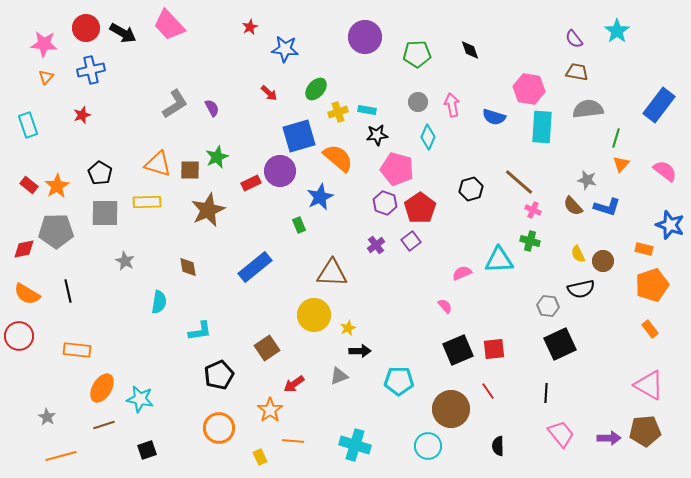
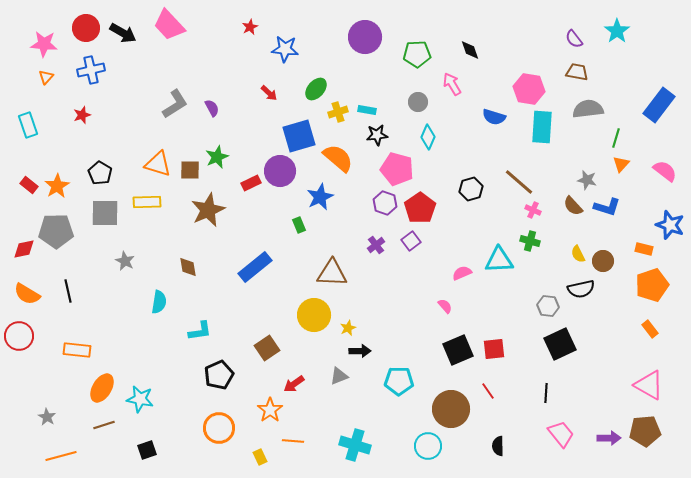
pink arrow at (452, 105): moved 21 px up; rotated 20 degrees counterclockwise
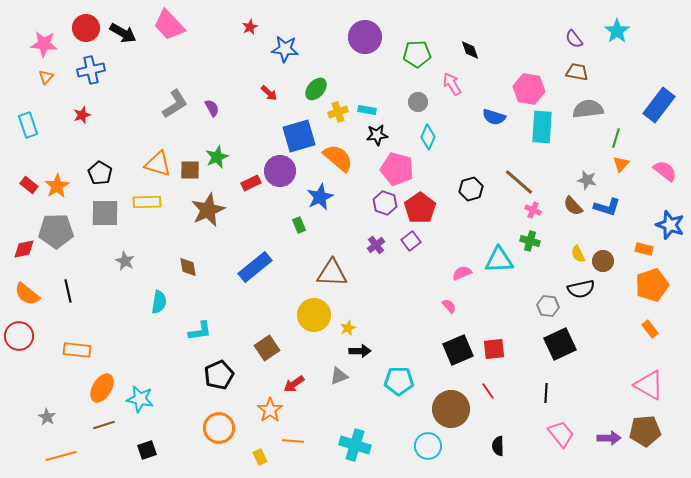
orange semicircle at (27, 294): rotated 8 degrees clockwise
pink semicircle at (445, 306): moved 4 px right
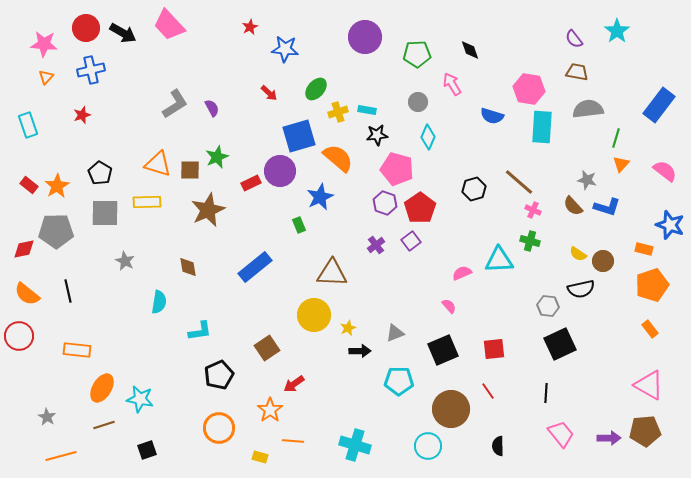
blue semicircle at (494, 117): moved 2 px left, 1 px up
black hexagon at (471, 189): moved 3 px right
yellow semicircle at (578, 254): rotated 30 degrees counterclockwise
black square at (458, 350): moved 15 px left
gray triangle at (339, 376): moved 56 px right, 43 px up
yellow rectangle at (260, 457): rotated 49 degrees counterclockwise
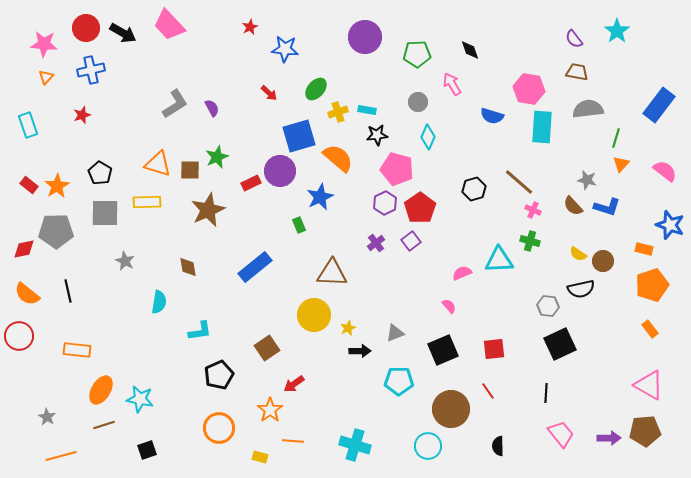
purple hexagon at (385, 203): rotated 15 degrees clockwise
purple cross at (376, 245): moved 2 px up
orange ellipse at (102, 388): moved 1 px left, 2 px down
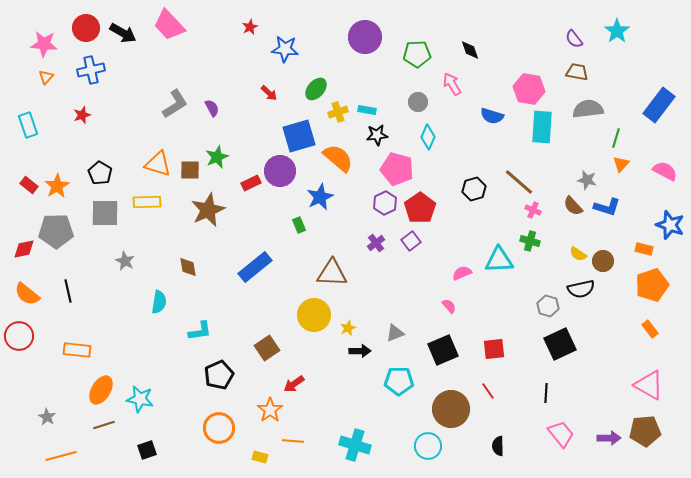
pink semicircle at (665, 171): rotated 10 degrees counterclockwise
gray hexagon at (548, 306): rotated 10 degrees clockwise
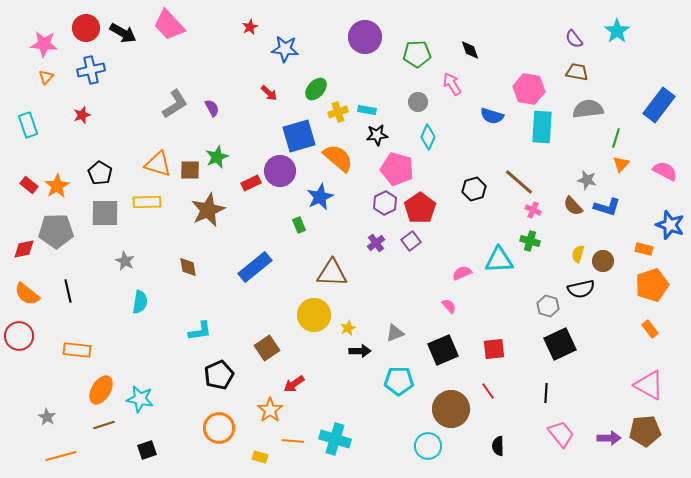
yellow semicircle at (578, 254): rotated 72 degrees clockwise
cyan semicircle at (159, 302): moved 19 px left
cyan cross at (355, 445): moved 20 px left, 6 px up
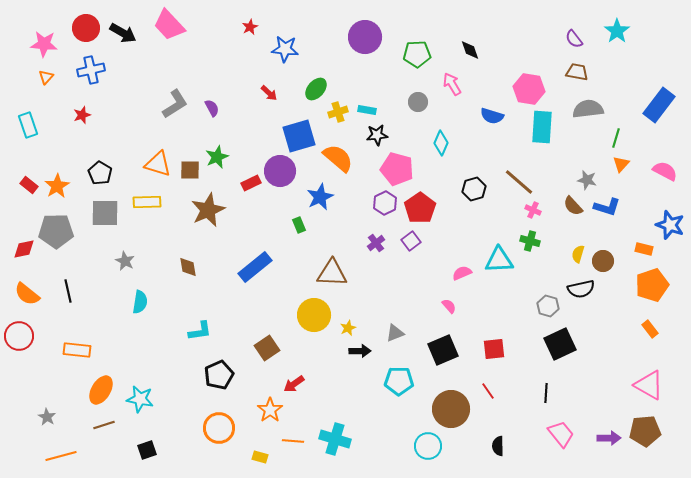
cyan diamond at (428, 137): moved 13 px right, 6 px down
